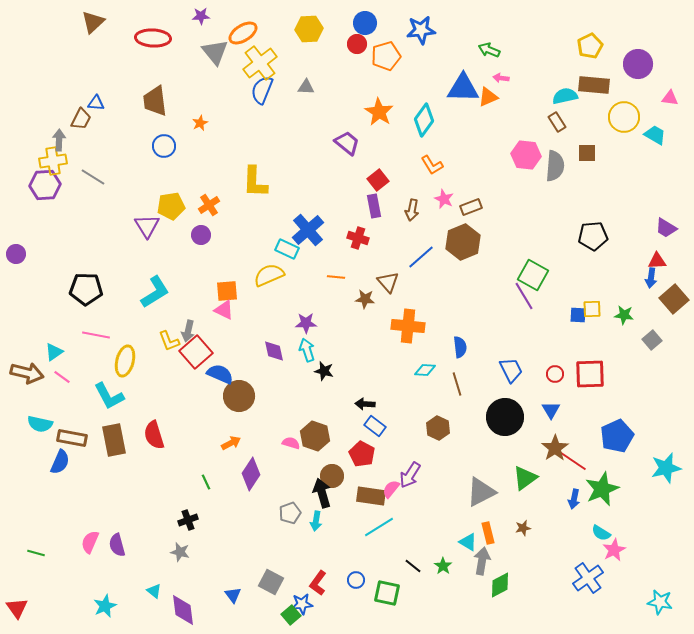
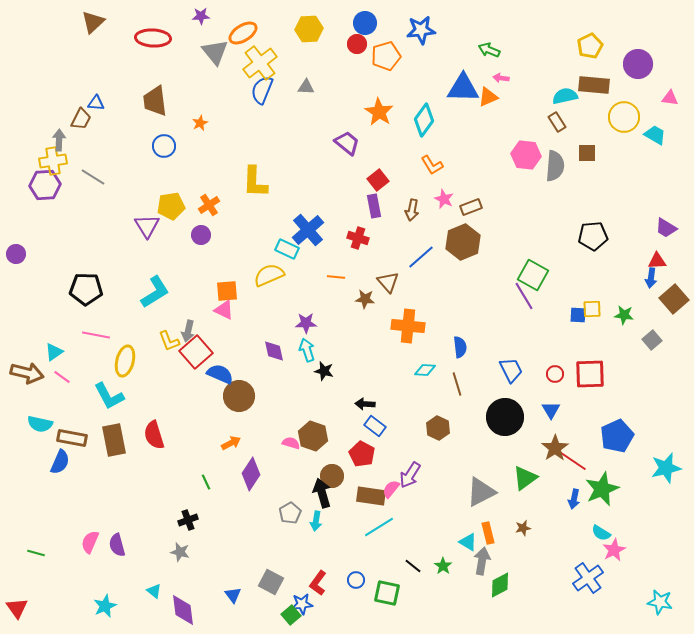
brown hexagon at (315, 436): moved 2 px left
gray pentagon at (290, 513): rotated 10 degrees counterclockwise
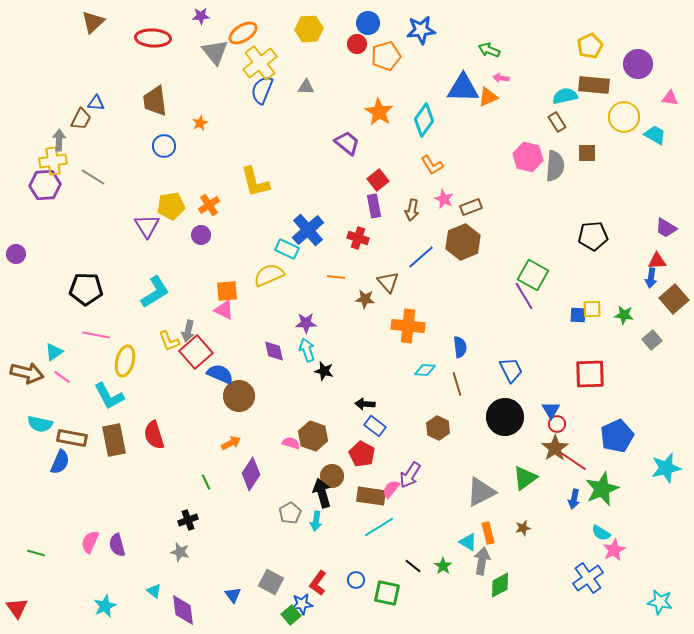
blue circle at (365, 23): moved 3 px right
pink hexagon at (526, 155): moved 2 px right, 2 px down; rotated 8 degrees clockwise
yellow L-shape at (255, 182): rotated 16 degrees counterclockwise
red circle at (555, 374): moved 2 px right, 50 px down
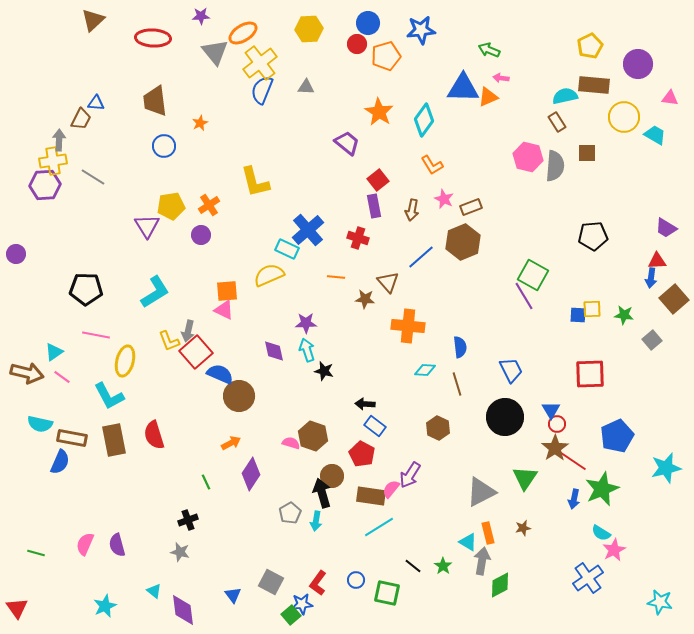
brown triangle at (93, 22): moved 2 px up
green triangle at (525, 478): rotated 20 degrees counterclockwise
pink semicircle at (90, 542): moved 5 px left, 2 px down
